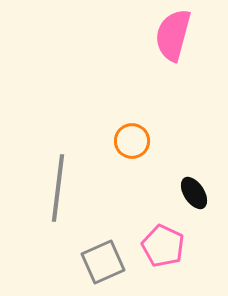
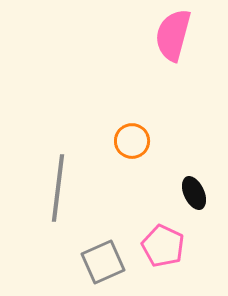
black ellipse: rotated 8 degrees clockwise
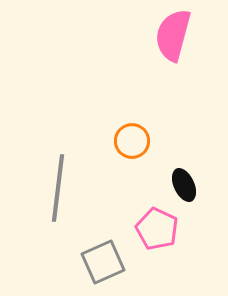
black ellipse: moved 10 px left, 8 px up
pink pentagon: moved 6 px left, 17 px up
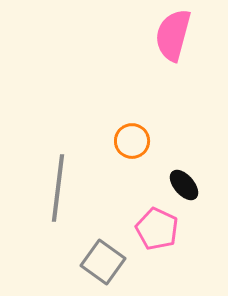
black ellipse: rotated 16 degrees counterclockwise
gray square: rotated 30 degrees counterclockwise
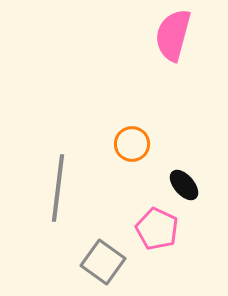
orange circle: moved 3 px down
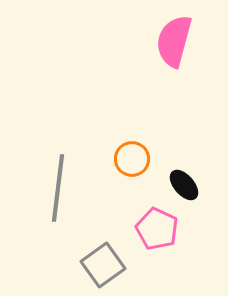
pink semicircle: moved 1 px right, 6 px down
orange circle: moved 15 px down
gray square: moved 3 px down; rotated 18 degrees clockwise
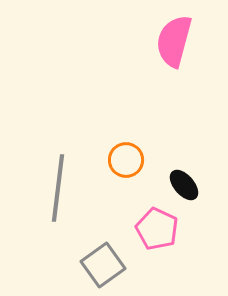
orange circle: moved 6 px left, 1 px down
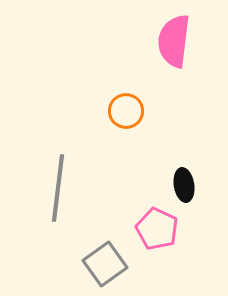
pink semicircle: rotated 8 degrees counterclockwise
orange circle: moved 49 px up
black ellipse: rotated 32 degrees clockwise
gray square: moved 2 px right, 1 px up
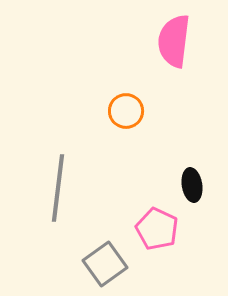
black ellipse: moved 8 px right
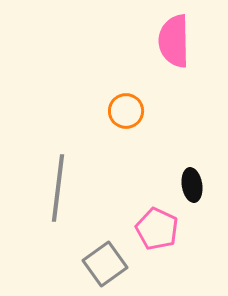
pink semicircle: rotated 8 degrees counterclockwise
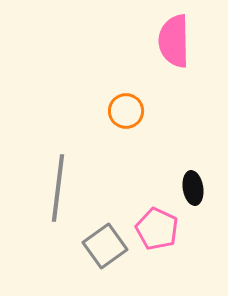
black ellipse: moved 1 px right, 3 px down
gray square: moved 18 px up
